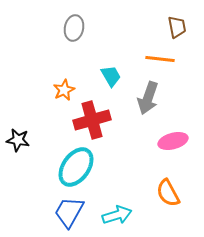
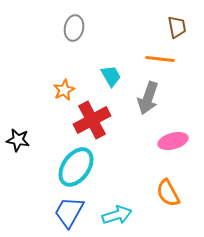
red cross: rotated 12 degrees counterclockwise
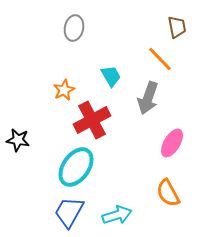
orange line: rotated 40 degrees clockwise
pink ellipse: moved 1 px left, 2 px down; rotated 44 degrees counterclockwise
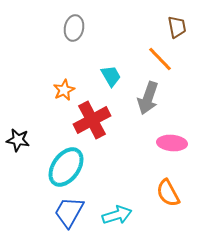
pink ellipse: rotated 64 degrees clockwise
cyan ellipse: moved 10 px left
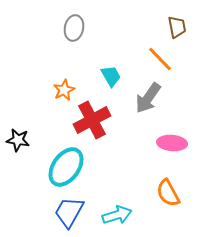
gray arrow: rotated 16 degrees clockwise
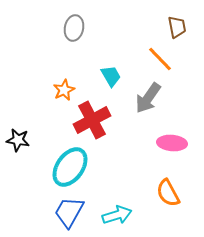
cyan ellipse: moved 4 px right
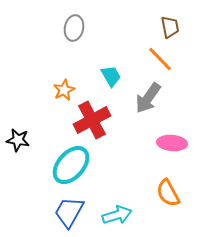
brown trapezoid: moved 7 px left
cyan ellipse: moved 1 px right, 2 px up; rotated 6 degrees clockwise
